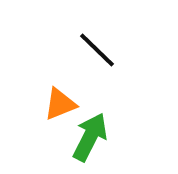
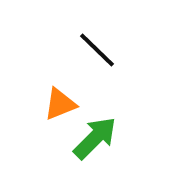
green arrow: moved 5 px right, 1 px down; rotated 18 degrees clockwise
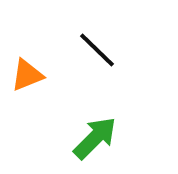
orange triangle: moved 33 px left, 29 px up
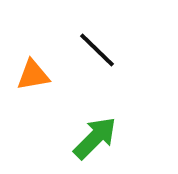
orange triangle: moved 6 px right; rotated 12 degrees clockwise
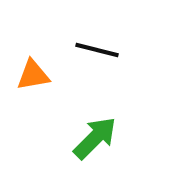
black line: rotated 30 degrees counterclockwise
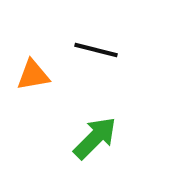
black line: moved 1 px left
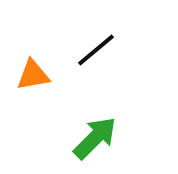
black line: rotated 54 degrees counterclockwise
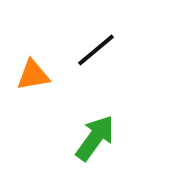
green arrow: rotated 9 degrees counterclockwise
